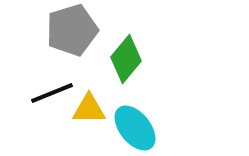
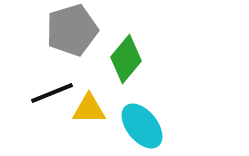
cyan ellipse: moved 7 px right, 2 px up
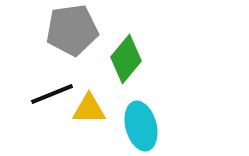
gray pentagon: rotated 9 degrees clockwise
black line: moved 1 px down
cyan ellipse: moved 1 px left; rotated 24 degrees clockwise
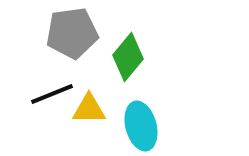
gray pentagon: moved 3 px down
green diamond: moved 2 px right, 2 px up
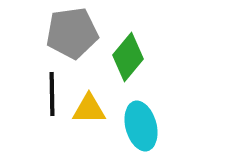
black line: rotated 69 degrees counterclockwise
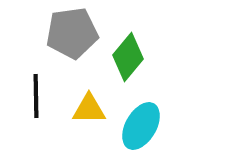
black line: moved 16 px left, 2 px down
cyan ellipse: rotated 45 degrees clockwise
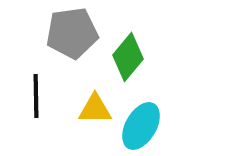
yellow triangle: moved 6 px right
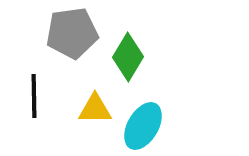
green diamond: rotated 9 degrees counterclockwise
black line: moved 2 px left
cyan ellipse: moved 2 px right
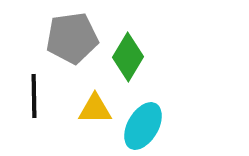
gray pentagon: moved 5 px down
